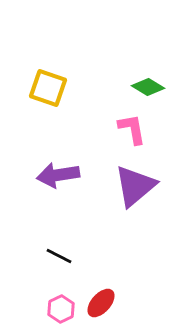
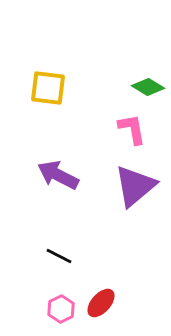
yellow square: rotated 12 degrees counterclockwise
purple arrow: rotated 36 degrees clockwise
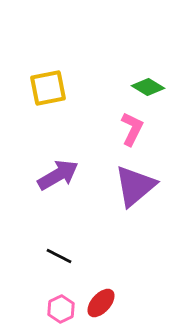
yellow square: rotated 18 degrees counterclockwise
pink L-shape: rotated 36 degrees clockwise
purple arrow: rotated 123 degrees clockwise
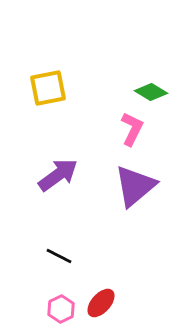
green diamond: moved 3 px right, 5 px down
purple arrow: rotated 6 degrees counterclockwise
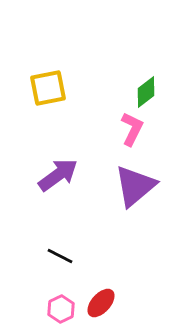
green diamond: moved 5 px left; rotated 68 degrees counterclockwise
black line: moved 1 px right
